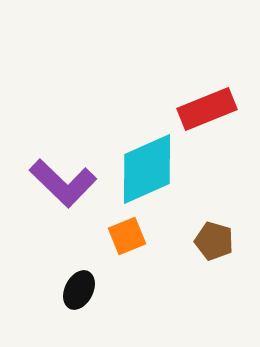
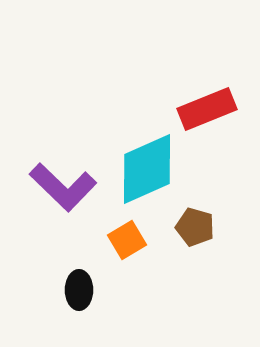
purple L-shape: moved 4 px down
orange square: moved 4 px down; rotated 9 degrees counterclockwise
brown pentagon: moved 19 px left, 14 px up
black ellipse: rotated 27 degrees counterclockwise
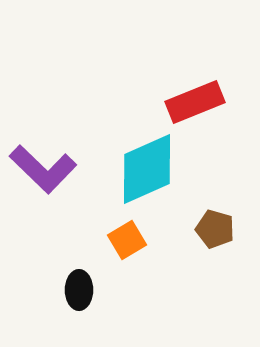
red rectangle: moved 12 px left, 7 px up
purple L-shape: moved 20 px left, 18 px up
brown pentagon: moved 20 px right, 2 px down
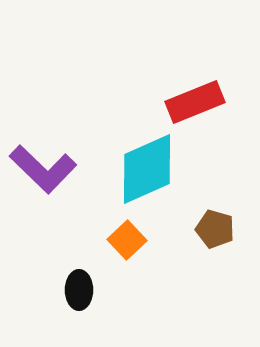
orange square: rotated 12 degrees counterclockwise
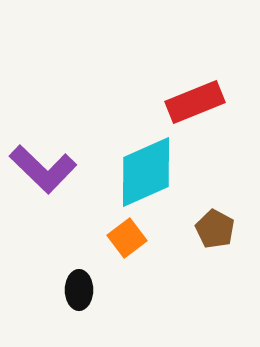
cyan diamond: moved 1 px left, 3 px down
brown pentagon: rotated 12 degrees clockwise
orange square: moved 2 px up; rotated 6 degrees clockwise
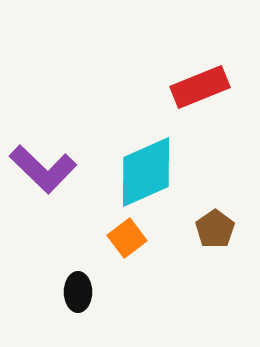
red rectangle: moved 5 px right, 15 px up
brown pentagon: rotated 9 degrees clockwise
black ellipse: moved 1 px left, 2 px down
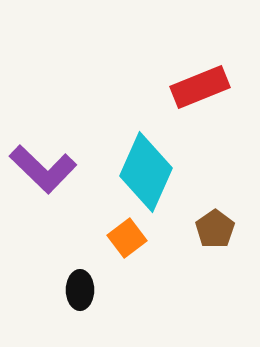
cyan diamond: rotated 42 degrees counterclockwise
black ellipse: moved 2 px right, 2 px up
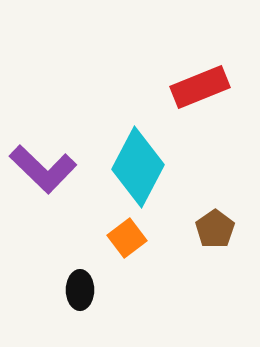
cyan diamond: moved 8 px left, 5 px up; rotated 4 degrees clockwise
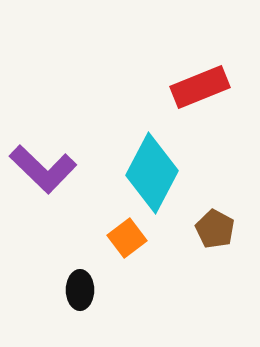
cyan diamond: moved 14 px right, 6 px down
brown pentagon: rotated 9 degrees counterclockwise
